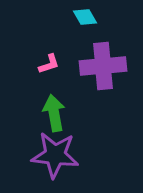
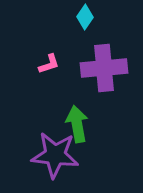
cyan diamond: rotated 65 degrees clockwise
purple cross: moved 1 px right, 2 px down
green arrow: moved 23 px right, 11 px down
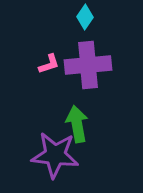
purple cross: moved 16 px left, 3 px up
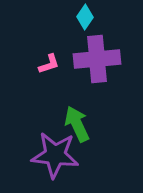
purple cross: moved 9 px right, 6 px up
green arrow: rotated 15 degrees counterclockwise
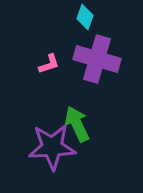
cyan diamond: rotated 15 degrees counterclockwise
purple cross: rotated 21 degrees clockwise
purple star: moved 3 px left, 8 px up; rotated 9 degrees counterclockwise
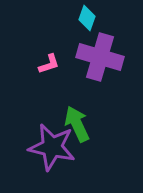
cyan diamond: moved 2 px right, 1 px down
purple cross: moved 3 px right, 2 px up
purple star: rotated 15 degrees clockwise
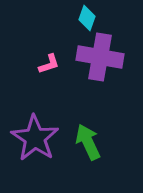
purple cross: rotated 6 degrees counterclockwise
green arrow: moved 11 px right, 18 px down
purple star: moved 17 px left, 9 px up; rotated 21 degrees clockwise
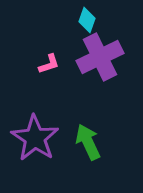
cyan diamond: moved 2 px down
purple cross: rotated 36 degrees counterclockwise
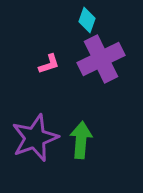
purple cross: moved 1 px right, 2 px down
purple star: rotated 18 degrees clockwise
green arrow: moved 7 px left, 2 px up; rotated 30 degrees clockwise
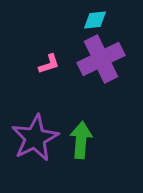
cyan diamond: moved 8 px right; rotated 65 degrees clockwise
purple star: rotated 6 degrees counterclockwise
